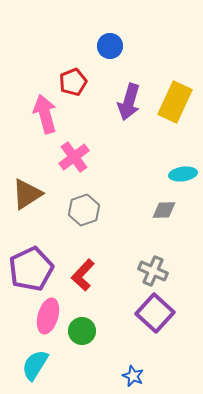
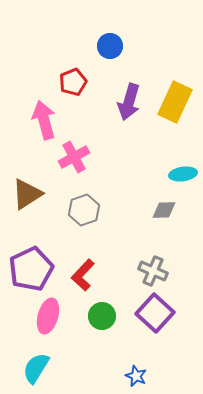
pink arrow: moved 1 px left, 6 px down
pink cross: rotated 8 degrees clockwise
green circle: moved 20 px right, 15 px up
cyan semicircle: moved 1 px right, 3 px down
blue star: moved 3 px right
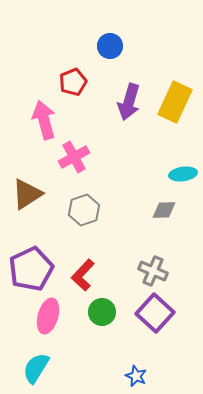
green circle: moved 4 px up
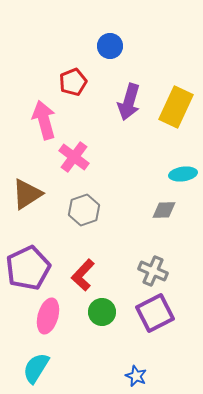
yellow rectangle: moved 1 px right, 5 px down
pink cross: rotated 24 degrees counterclockwise
purple pentagon: moved 3 px left, 1 px up
purple square: rotated 21 degrees clockwise
